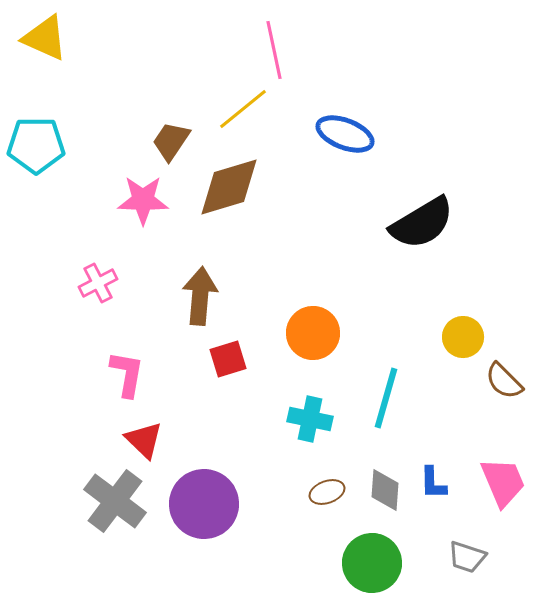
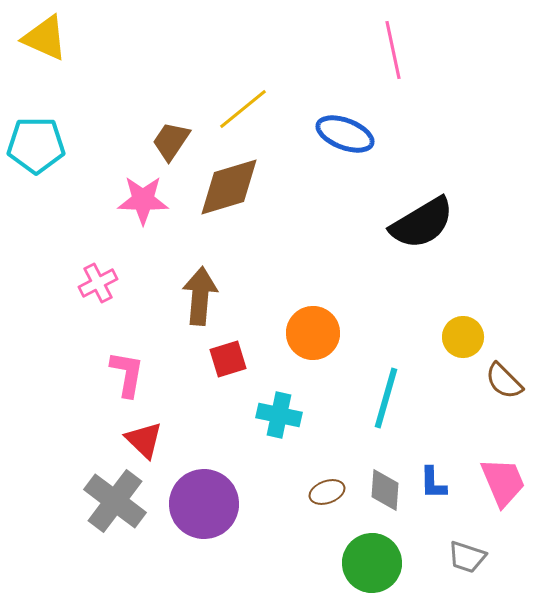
pink line: moved 119 px right
cyan cross: moved 31 px left, 4 px up
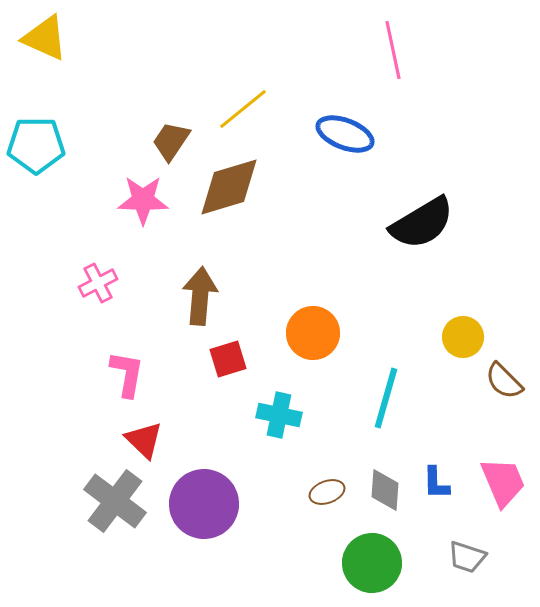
blue L-shape: moved 3 px right
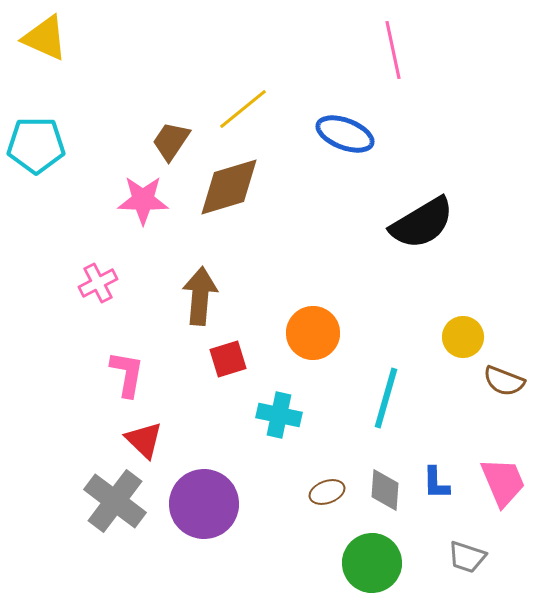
brown semicircle: rotated 24 degrees counterclockwise
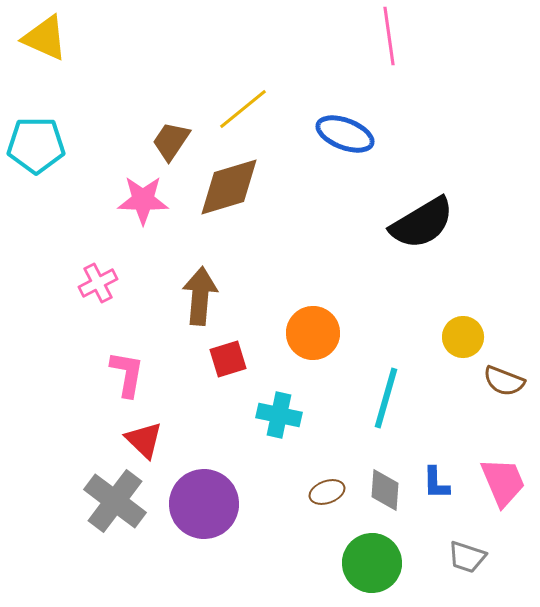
pink line: moved 4 px left, 14 px up; rotated 4 degrees clockwise
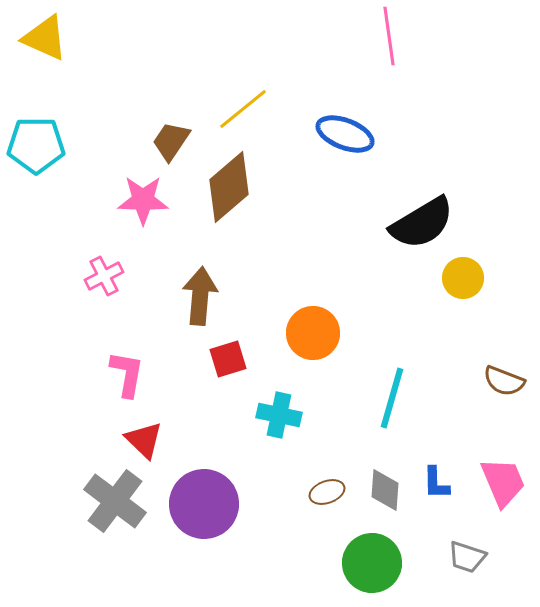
brown diamond: rotated 24 degrees counterclockwise
pink cross: moved 6 px right, 7 px up
yellow circle: moved 59 px up
cyan line: moved 6 px right
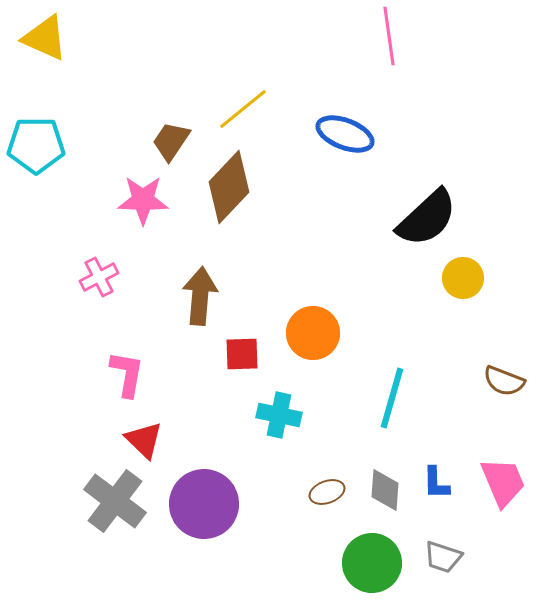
brown diamond: rotated 6 degrees counterclockwise
black semicircle: moved 5 px right, 5 px up; rotated 12 degrees counterclockwise
pink cross: moved 5 px left, 1 px down
red square: moved 14 px right, 5 px up; rotated 15 degrees clockwise
gray trapezoid: moved 24 px left
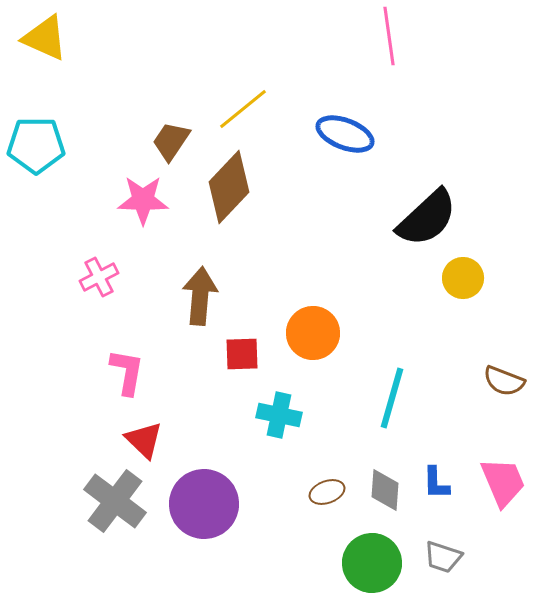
pink L-shape: moved 2 px up
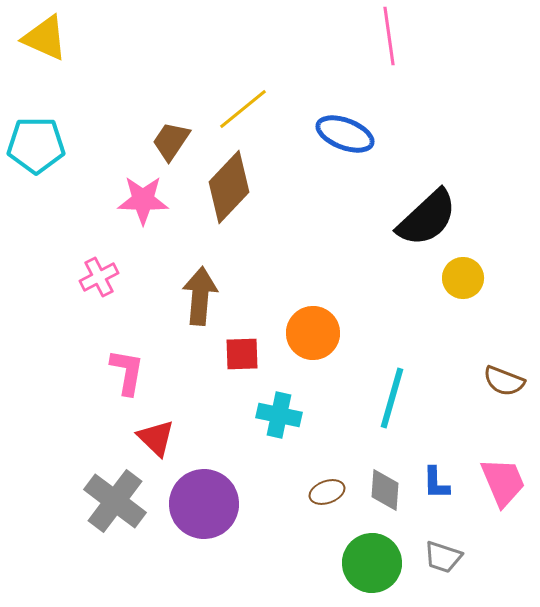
red triangle: moved 12 px right, 2 px up
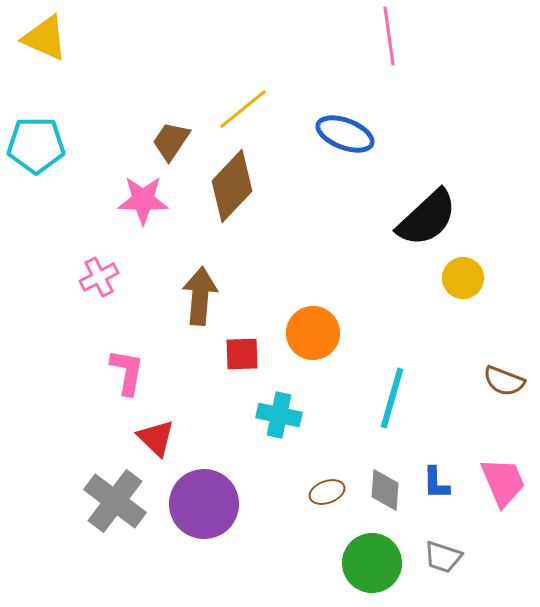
brown diamond: moved 3 px right, 1 px up
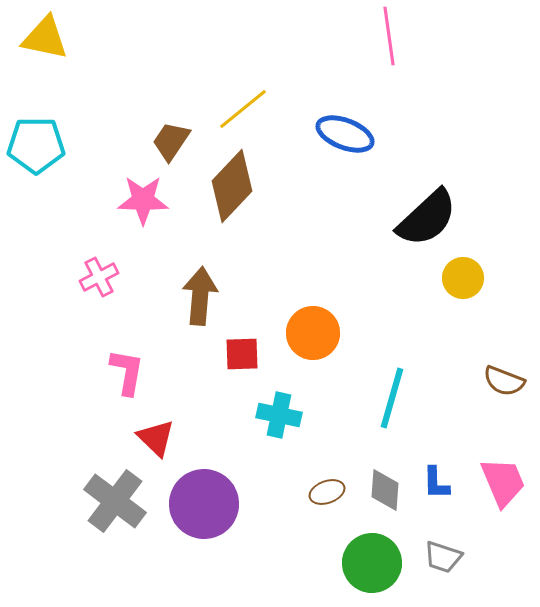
yellow triangle: rotated 12 degrees counterclockwise
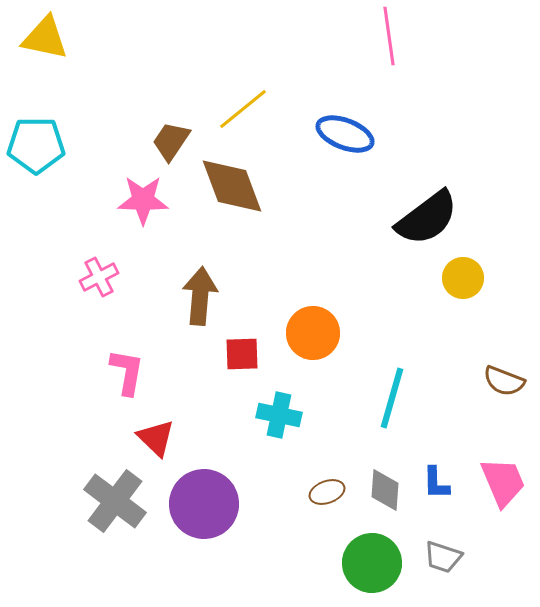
brown diamond: rotated 64 degrees counterclockwise
black semicircle: rotated 6 degrees clockwise
